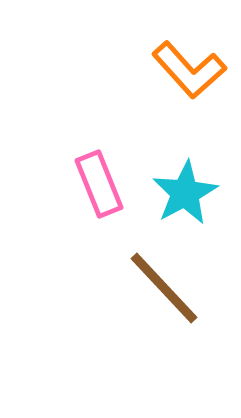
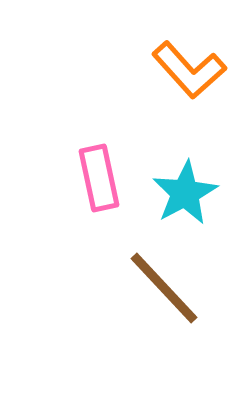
pink rectangle: moved 6 px up; rotated 10 degrees clockwise
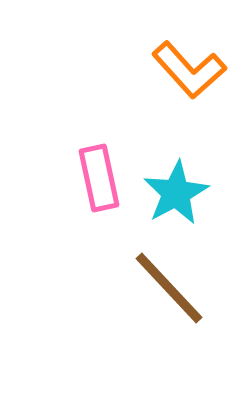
cyan star: moved 9 px left
brown line: moved 5 px right
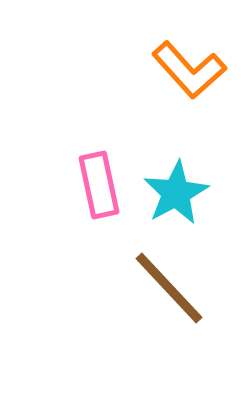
pink rectangle: moved 7 px down
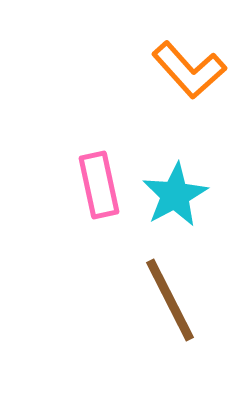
cyan star: moved 1 px left, 2 px down
brown line: moved 1 px right, 12 px down; rotated 16 degrees clockwise
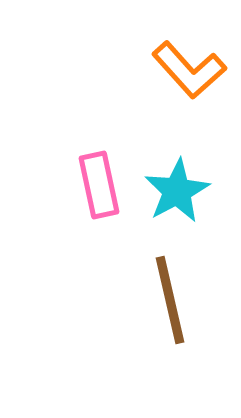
cyan star: moved 2 px right, 4 px up
brown line: rotated 14 degrees clockwise
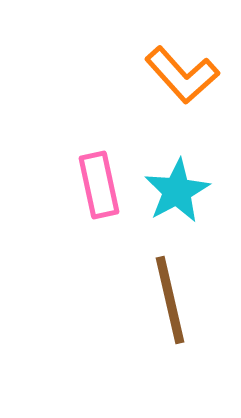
orange L-shape: moved 7 px left, 5 px down
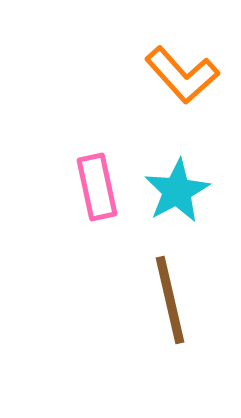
pink rectangle: moved 2 px left, 2 px down
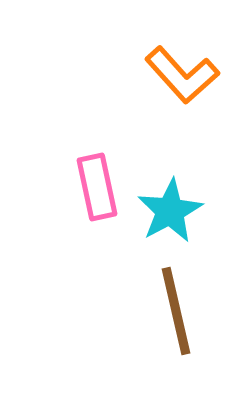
cyan star: moved 7 px left, 20 px down
brown line: moved 6 px right, 11 px down
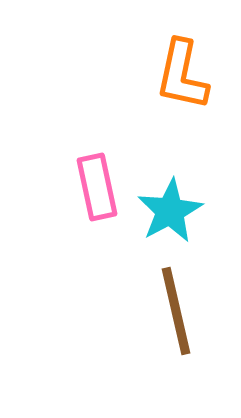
orange L-shape: rotated 54 degrees clockwise
